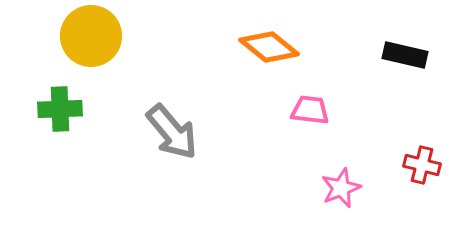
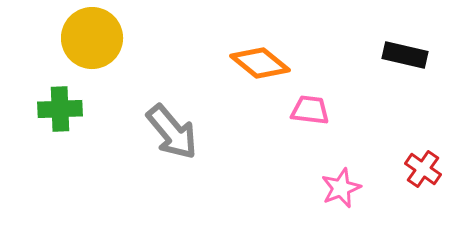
yellow circle: moved 1 px right, 2 px down
orange diamond: moved 9 px left, 16 px down
red cross: moved 1 px right, 4 px down; rotated 21 degrees clockwise
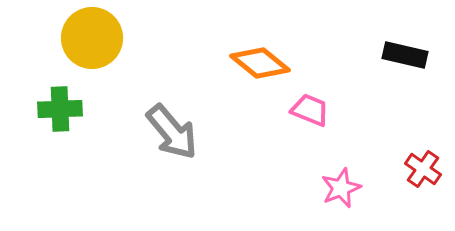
pink trapezoid: rotated 15 degrees clockwise
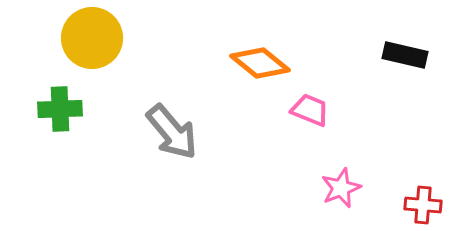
red cross: moved 36 px down; rotated 30 degrees counterclockwise
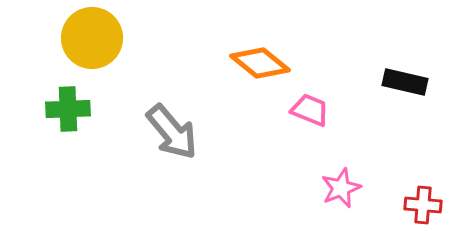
black rectangle: moved 27 px down
green cross: moved 8 px right
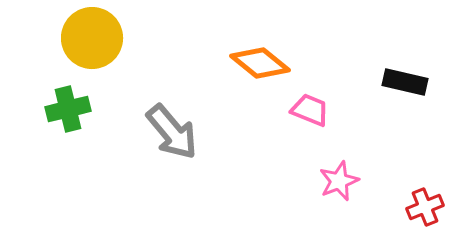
green cross: rotated 12 degrees counterclockwise
pink star: moved 2 px left, 7 px up
red cross: moved 2 px right, 2 px down; rotated 27 degrees counterclockwise
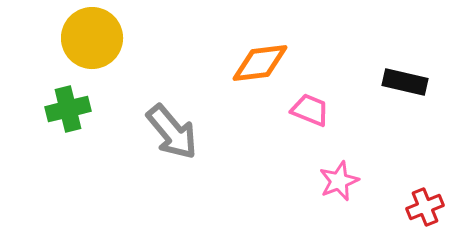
orange diamond: rotated 46 degrees counterclockwise
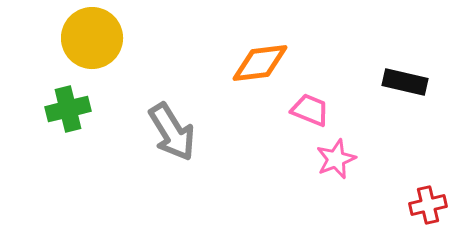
gray arrow: rotated 8 degrees clockwise
pink star: moved 3 px left, 22 px up
red cross: moved 3 px right, 2 px up; rotated 9 degrees clockwise
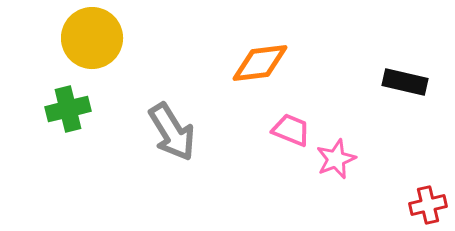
pink trapezoid: moved 19 px left, 20 px down
